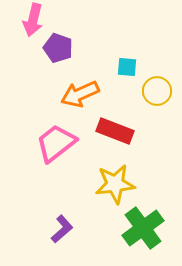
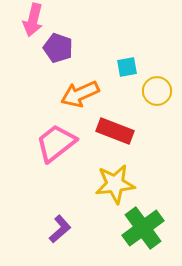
cyan square: rotated 15 degrees counterclockwise
purple L-shape: moved 2 px left
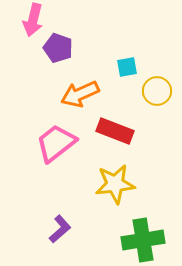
green cross: moved 12 px down; rotated 27 degrees clockwise
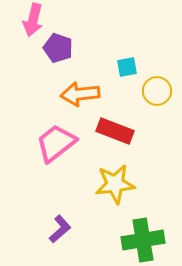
orange arrow: rotated 18 degrees clockwise
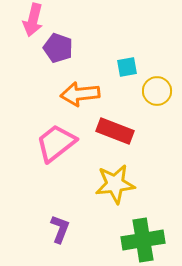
purple L-shape: rotated 28 degrees counterclockwise
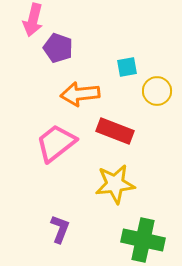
green cross: rotated 21 degrees clockwise
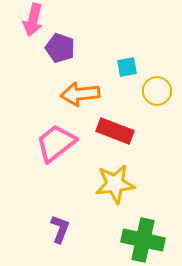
purple pentagon: moved 2 px right
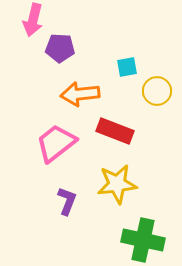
purple pentagon: rotated 16 degrees counterclockwise
yellow star: moved 2 px right
purple L-shape: moved 7 px right, 28 px up
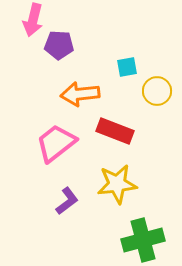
purple pentagon: moved 1 px left, 3 px up
purple L-shape: rotated 32 degrees clockwise
green cross: rotated 27 degrees counterclockwise
